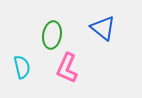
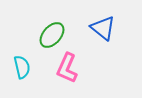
green ellipse: rotated 32 degrees clockwise
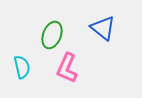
green ellipse: rotated 20 degrees counterclockwise
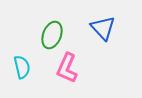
blue triangle: rotated 8 degrees clockwise
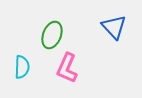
blue triangle: moved 11 px right, 1 px up
cyan semicircle: rotated 15 degrees clockwise
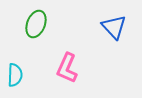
green ellipse: moved 16 px left, 11 px up
cyan semicircle: moved 7 px left, 8 px down
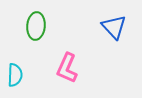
green ellipse: moved 2 px down; rotated 16 degrees counterclockwise
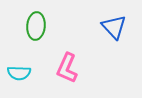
cyan semicircle: moved 4 px right, 2 px up; rotated 90 degrees clockwise
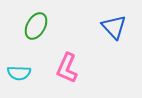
green ellipse: rotated 24 degrees clockwise
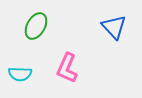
cyan semicircle: moved 1 px right, 1 px down
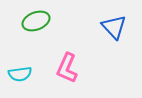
green ellipse: moved 5 px up; rotated 40 degrees clockwise
cyan semicircle: rotated 10 degrees counterclockwise
